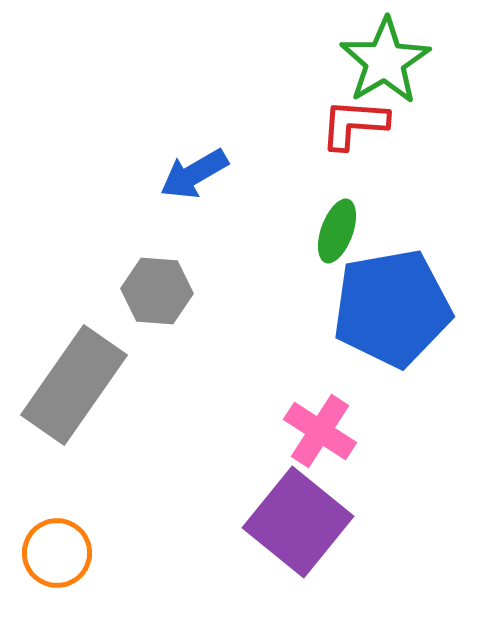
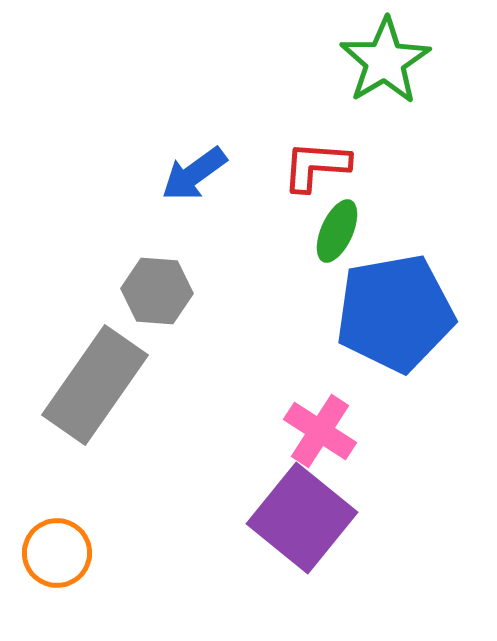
red L-shape: moved 38 px left, 42 px down
blue arrow: rotated 6 degrees counterclockwise
green ellipse: rotated 4 degrees clockwise
blue pentagon: moved 3 px right, 5 px down
gray rectangle: moved 21 px right
purple square: moved 4 px right, 4 px up
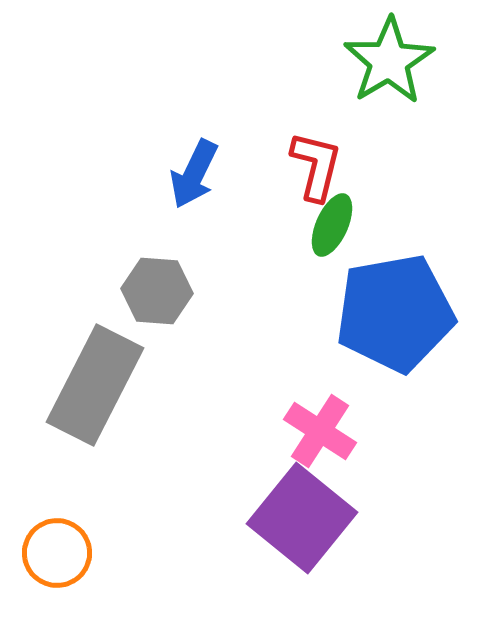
green star: moved 4 px right
red L-shape: rotated 100 degrees clockwise
blue arrow: rotated 28 degrees counterclockwise
green ellipse: moved 5 px left, 6 px up
gray rectangle: rotated 8 degrees counterclockwise
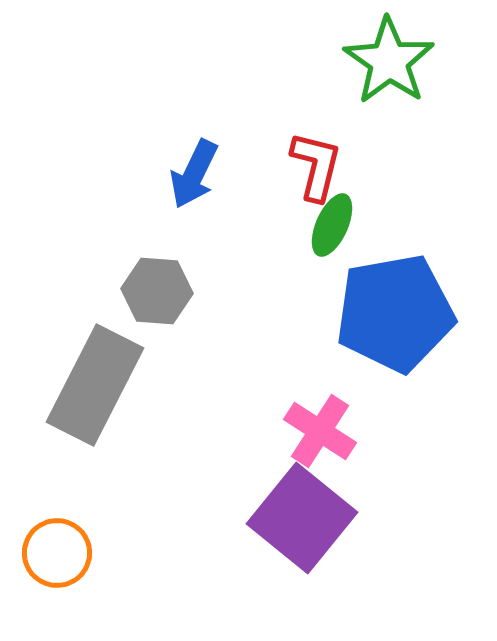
green star: rotated 6 degrees counterclockwise
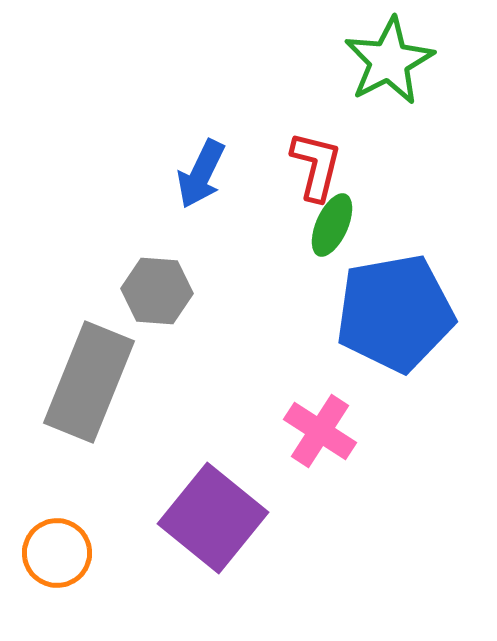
green star: rotated 10 degrees clockwise
blue arrow: moved 7 px right
gray rectangle: moved 6 px left, 3 px up; rotated 5 degrees counterclockwise
purple square: moved 89 px left
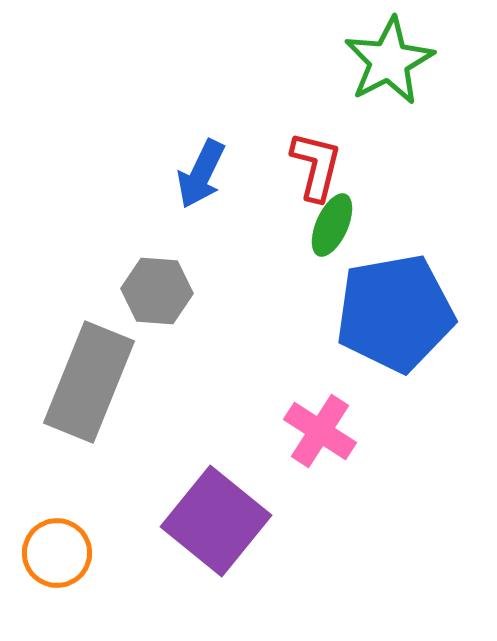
purple square: moved 3 px right, 3 px down
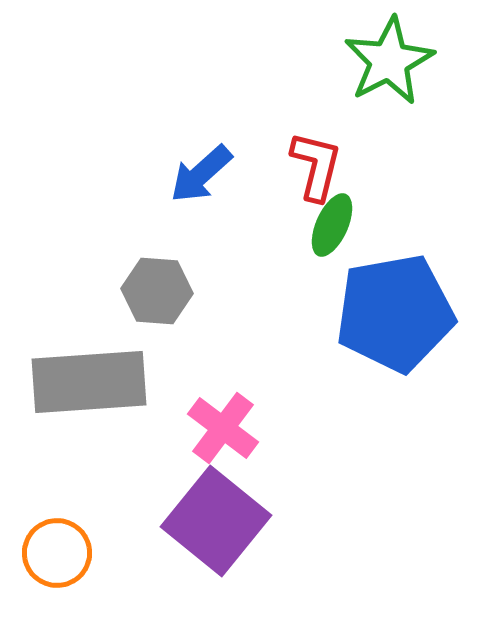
blue arrow: rotated 22 degrees clockwise
gray rectangle: rotated 64 degrees clockwise
pink cross: moved 97 px left, 3 px up; rotated 4 degrees clockwise
